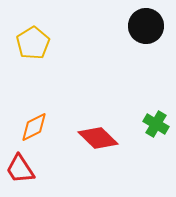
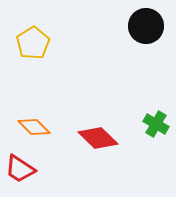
orange diamond: rotated 72 degrees clockwise
red trapezoid: rotated 24 degrees counterclockwise
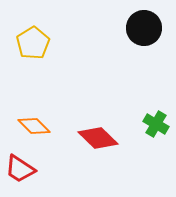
black circle: moved 2 px left, 2 px down
orange diamond: moved 1 px up
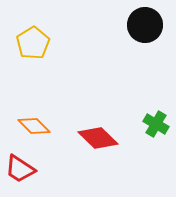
black circle: moved 1 px right, 3 px up
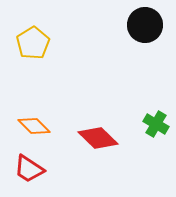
red trapezoid: moved 9 px right
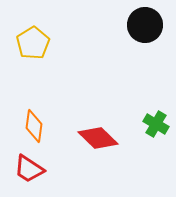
orange diamond: rotated 52 degrees clockwise
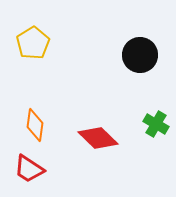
black circle: moved 5 px left, 30 px down
orange diamond: moved 1 px right, 1 px up
